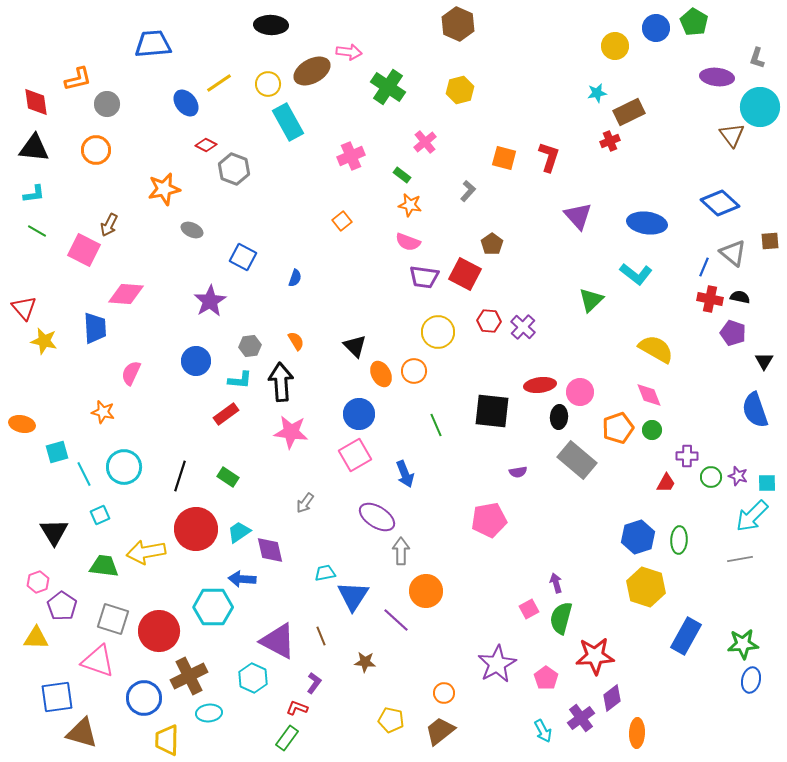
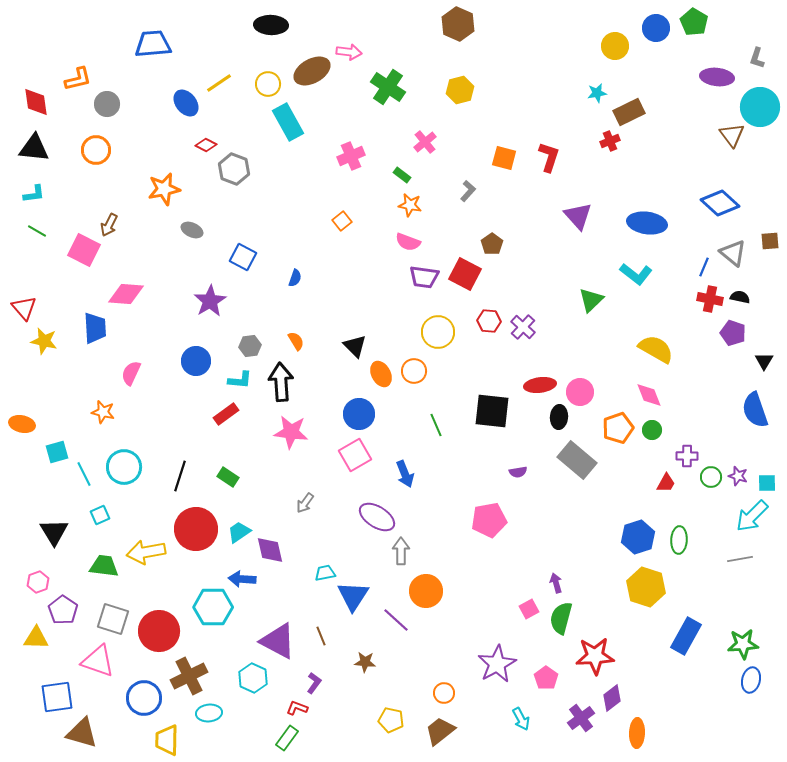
purple pentagon at (62, 606): moved 1 px right, 4 px down
cyan arrow at (543, 731): moved 22 px left, 12 px up
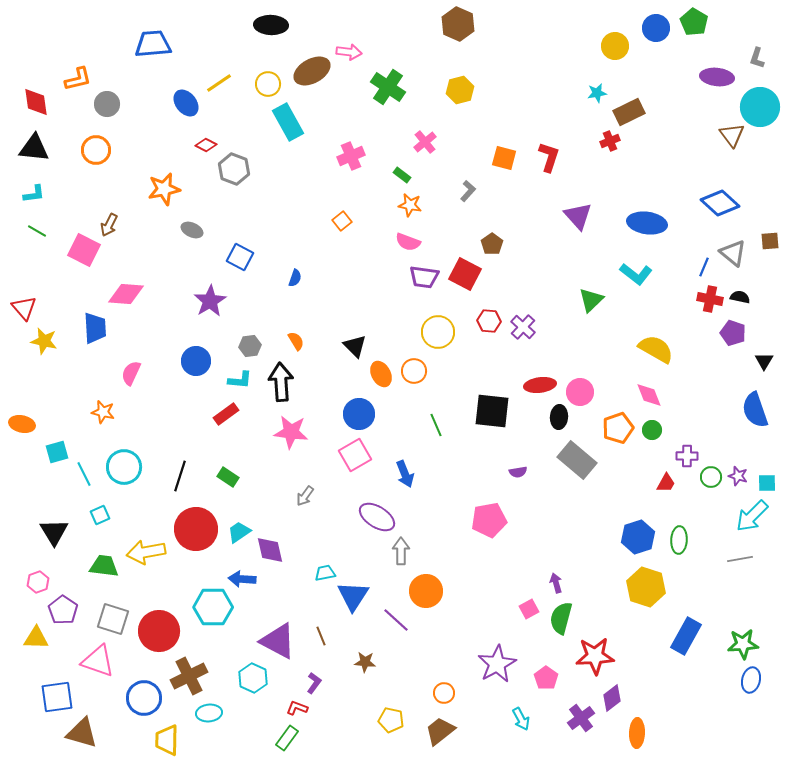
blue square at (243, 257): moved 3 px left
gray arrow at (305, 503): moved 7 px up
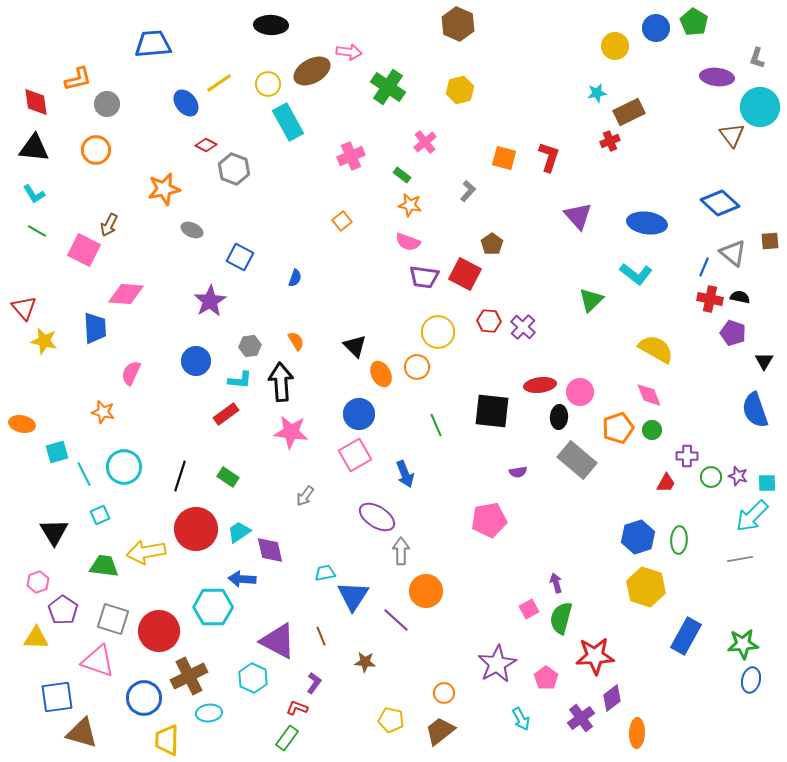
cyan L-shape at (34, 194): rotated 65 degrees clockwise
orange circle at (414, 371): moved 3 px right, 4 px up
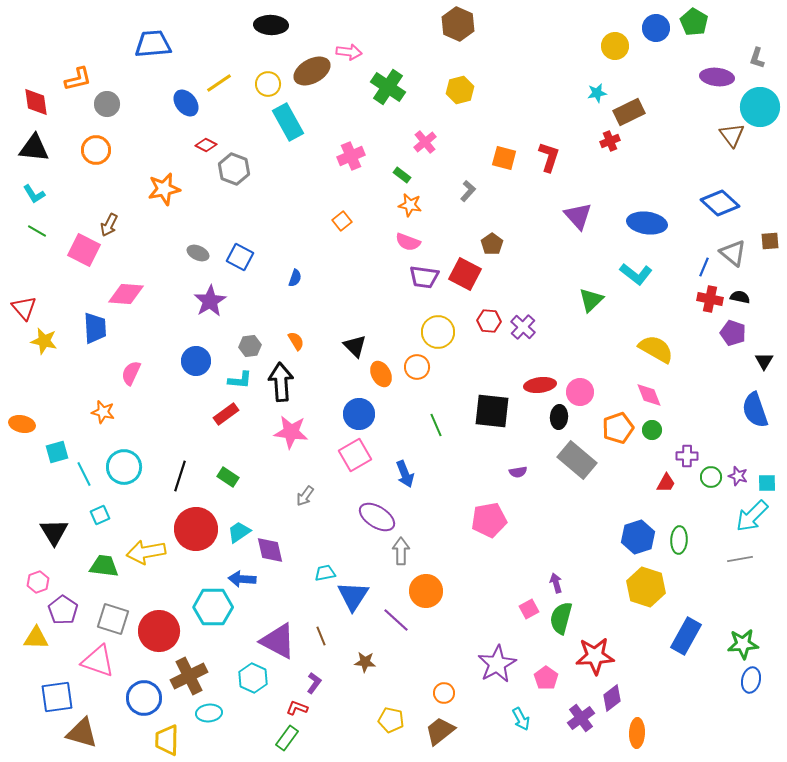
gray ellipse at (192, 230): moved 6 px right, 23 px down
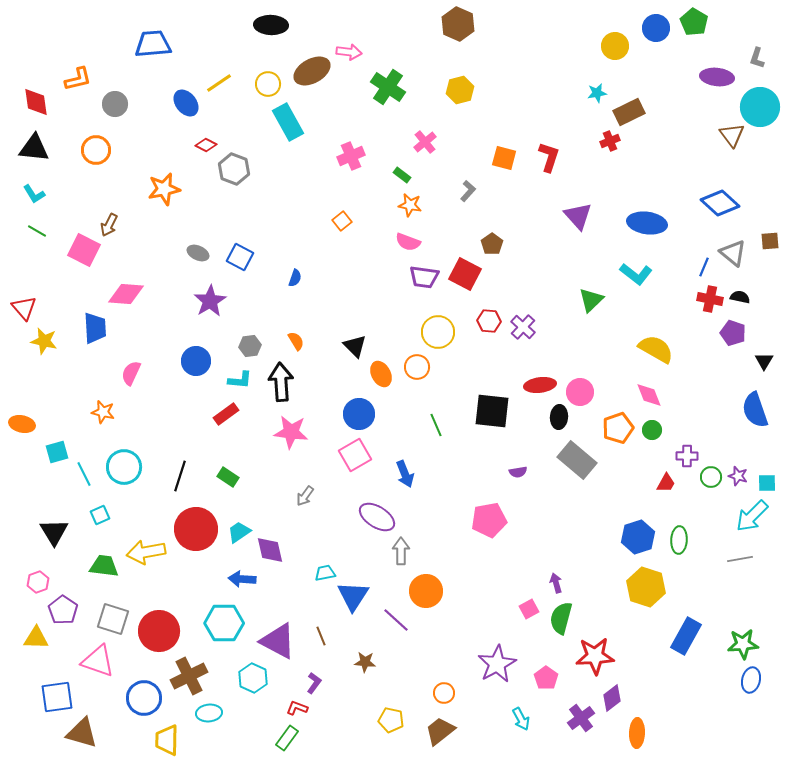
gray circle at (107, 104): moved 8 px right
cyan hexagon at (213, 607): moved 11 px right, 16 px down
